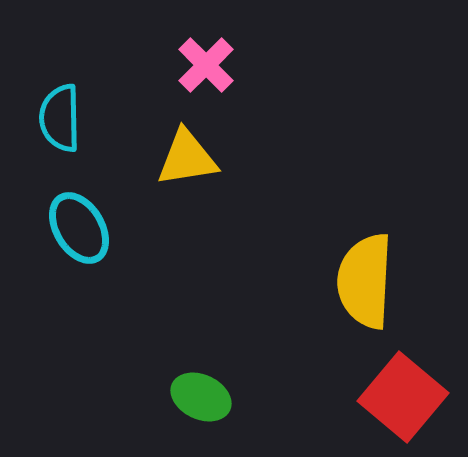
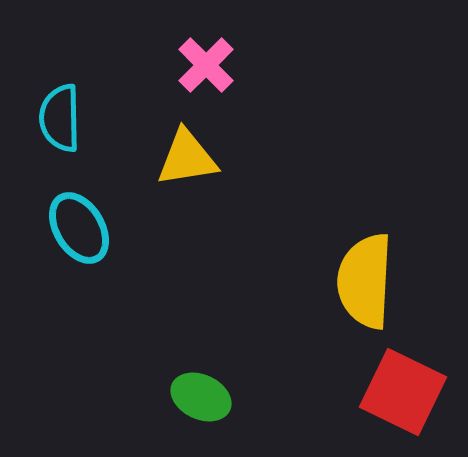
red square: moved 5 px up; rotated 14 degrees counterclockwise
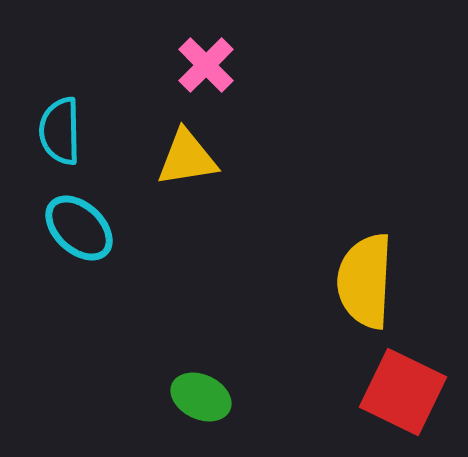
cyan semicircle: moved 13 px down
cyan ellipse: rotated 16 degrees counterclockwise
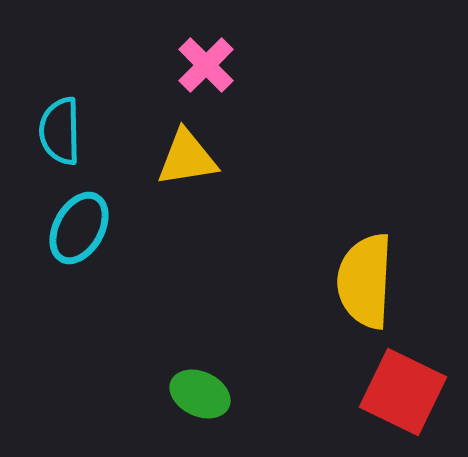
cyan ellipse: rotated 76 degrees clockwise
green ellipse: moved 1 px left, 3 px up
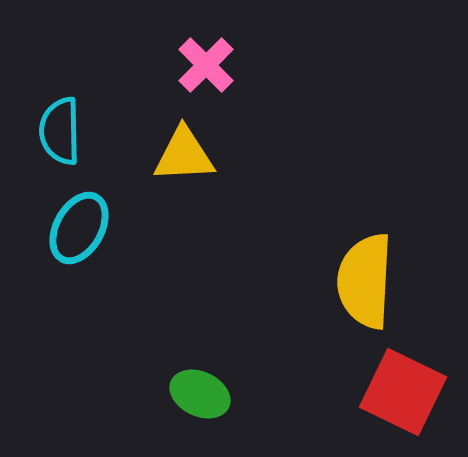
yellow triangle: moved 3 px left, 3 px up; rotated 6 degrees clockwise
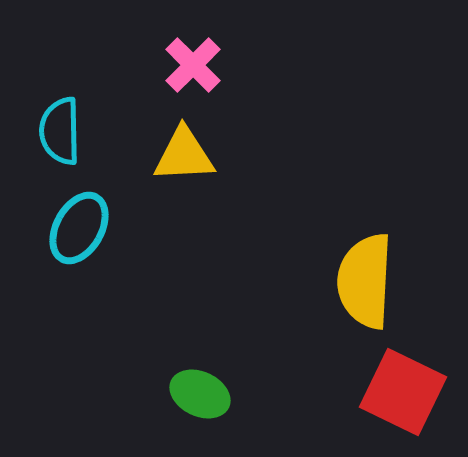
pink cross: moved 13 px left
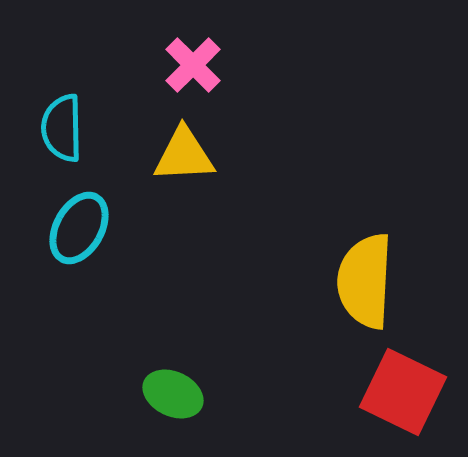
cyan semicircle: moved 2 px right, 3 px up
green ellipse: moved 27 px left
